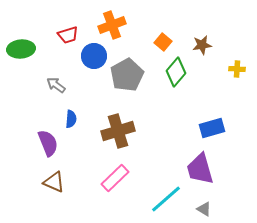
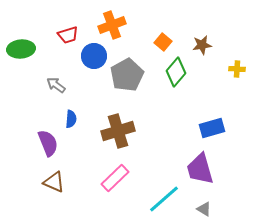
cyan line: moved 2 px left
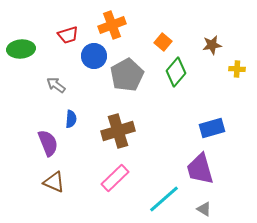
brown star: moved 10 px right
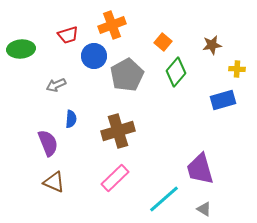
gray arrow: rotated 60 degrees counterclockwise
blue rectangle: moved 11 px right, 28 px up
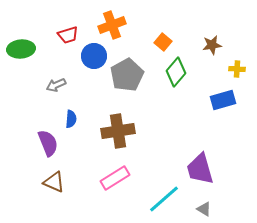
brown cross: rotated 8 degrees clockwise
pink rectangle: rotated 12 degrees clockwise
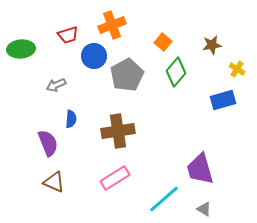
yellow cross: rotated 28 degrees clockwise
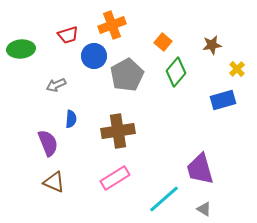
yellow cross: rotated 14 degrees clockwise
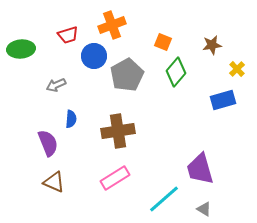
orange square: rotated 18 degrees counterclockwise
